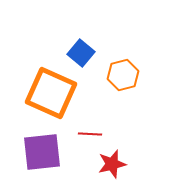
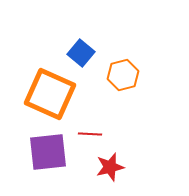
orange square: moved 1 px left, 1 px down
purple square: moved 6 px right
red star: moved 2 px left, 3 px down
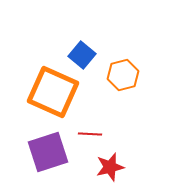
blue square: moved 1 px right, 2 px down
orange square: moved 3 px right, 2 px up
purple square: rotated 12 degrees counterclockwise
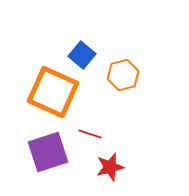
red line: rotated 15 degrees clockwise
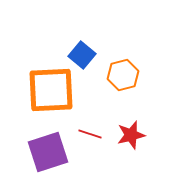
orange square: moved 2 px left, 2 px up; rotated 27 degrees counterclockwise
red star: moved 21 px right, 32 px up
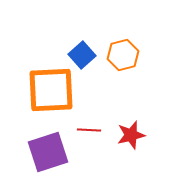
blue square: rotated 8 degrees clockwise
orange hexagon: moved 20 px up
red line: moved 1 px left, 4 px up; rotated 15 degrees counterclockwise
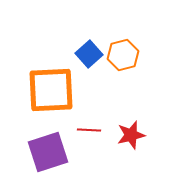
blue square: moved 7 px right, 1 px up
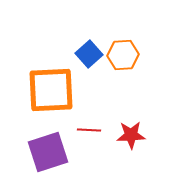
orange hexagon: rotated 12 degrees clockwise
red star: rotated 12 degrees clockwise
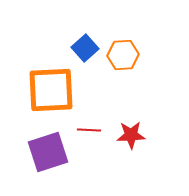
blue square: moved 4 px left, 6 px up
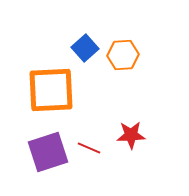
red line: moved 18 px down; rotated 20 degrees clockwise
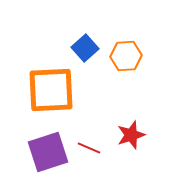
orange hexagon: moved 3 px right, 1 px down
red star: rotated 16 degrees counterclockwise
